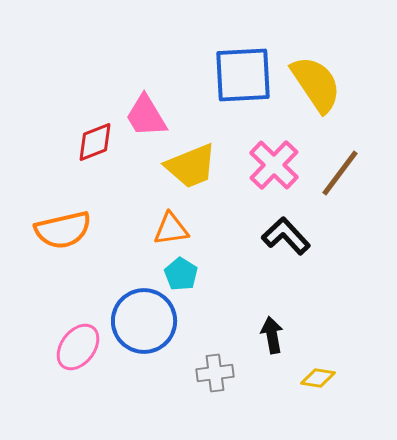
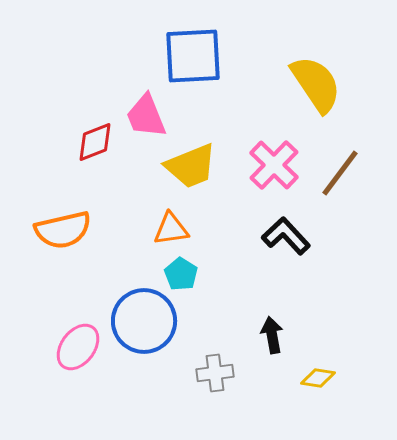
blue square: moved 50 px left, 19 px up
pink trapezoid: rotated 9 degrees clockwise
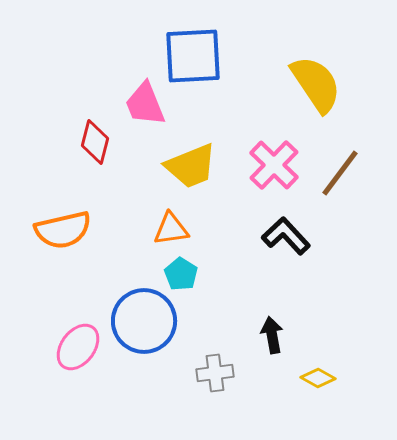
pink trapezoid: moved 1 px left, 12 px up
red diamond: rotated 54 degrees counterclockwise
yellow diamond: rotated 20 degrees clockwise
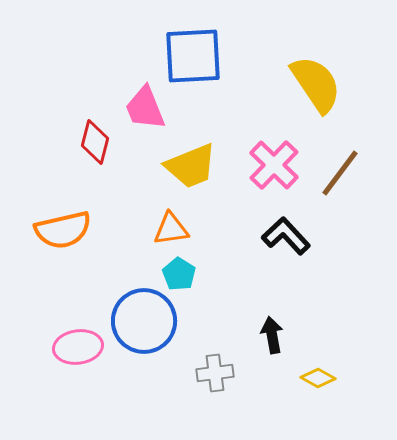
pink trapezoid: moved 4 px down
cyan pentagon: moved 2 px left
pink ellipse: rotated 45 degrees clockwise
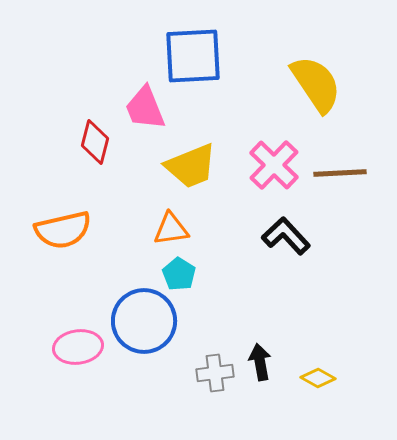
brown line: rotated 50 degrees clockwise
black arrow: moved 12 px left, 27 px down
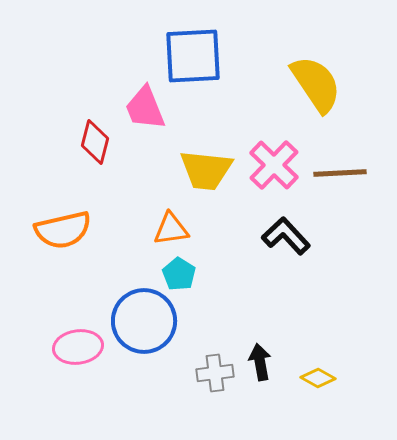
yellow trapezoid: moved 15 px right, 4 px down; rotated 28 degrees clockwise
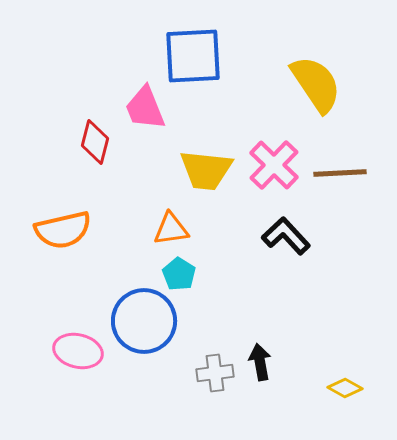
pink ellipse: moved 4 px down; rotated 21 degrees clockwise
yellow diamond: moved 27 px right, 10 px down
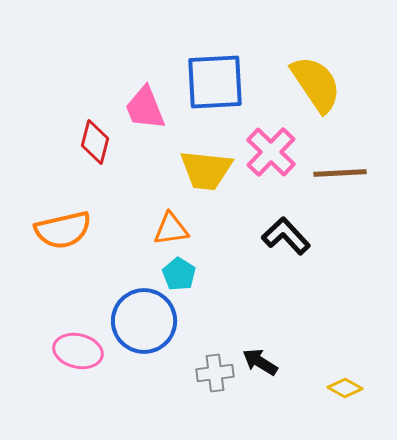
blue square: moved 22 px right, 26 px down
pink cross: moved 3 px left, 13 px up
black arrow: rotated 48 degrees counterclockwise
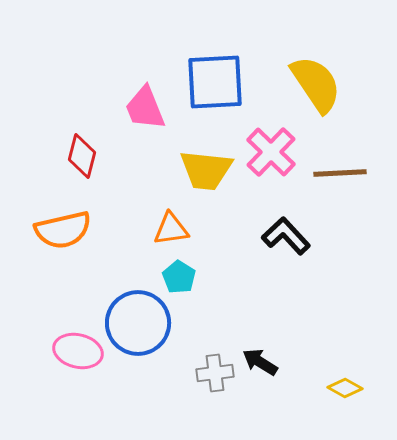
red diamond: moved 13 px left, 14 px down
cyan pentagon: moved 3 px down
blue circle: moved 6 px left, 2 px down
